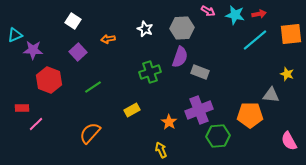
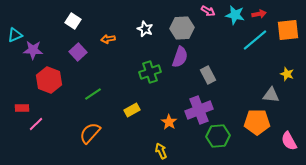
orange square: moved 3 px left, 4 px up
gray rectangle: moved 8 px right, 3 px down; rotated 42 degrees clockwise
green line: moved 7 px down
orange pentagon: moved 7 px right, 7 px down
yellow arrow: moved 1 px down
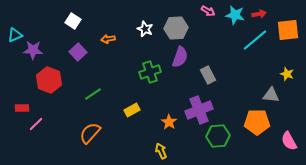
gray hexagon: moved 6 px left
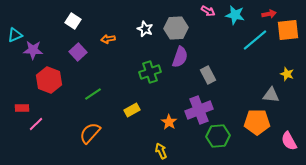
red arrow: moved 10 px right
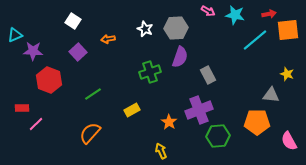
purple star: moved 1 px down
